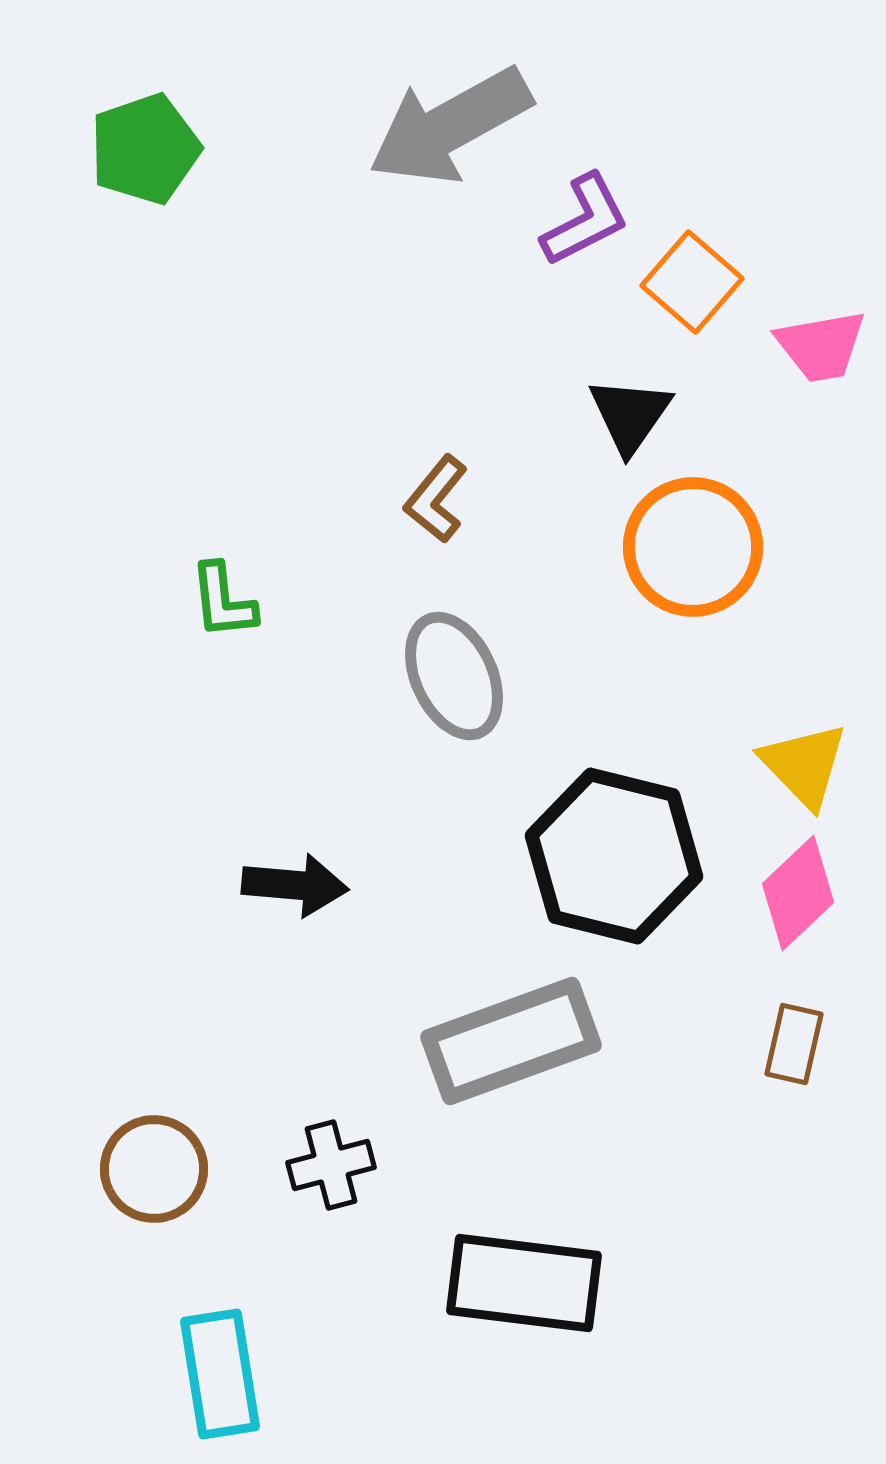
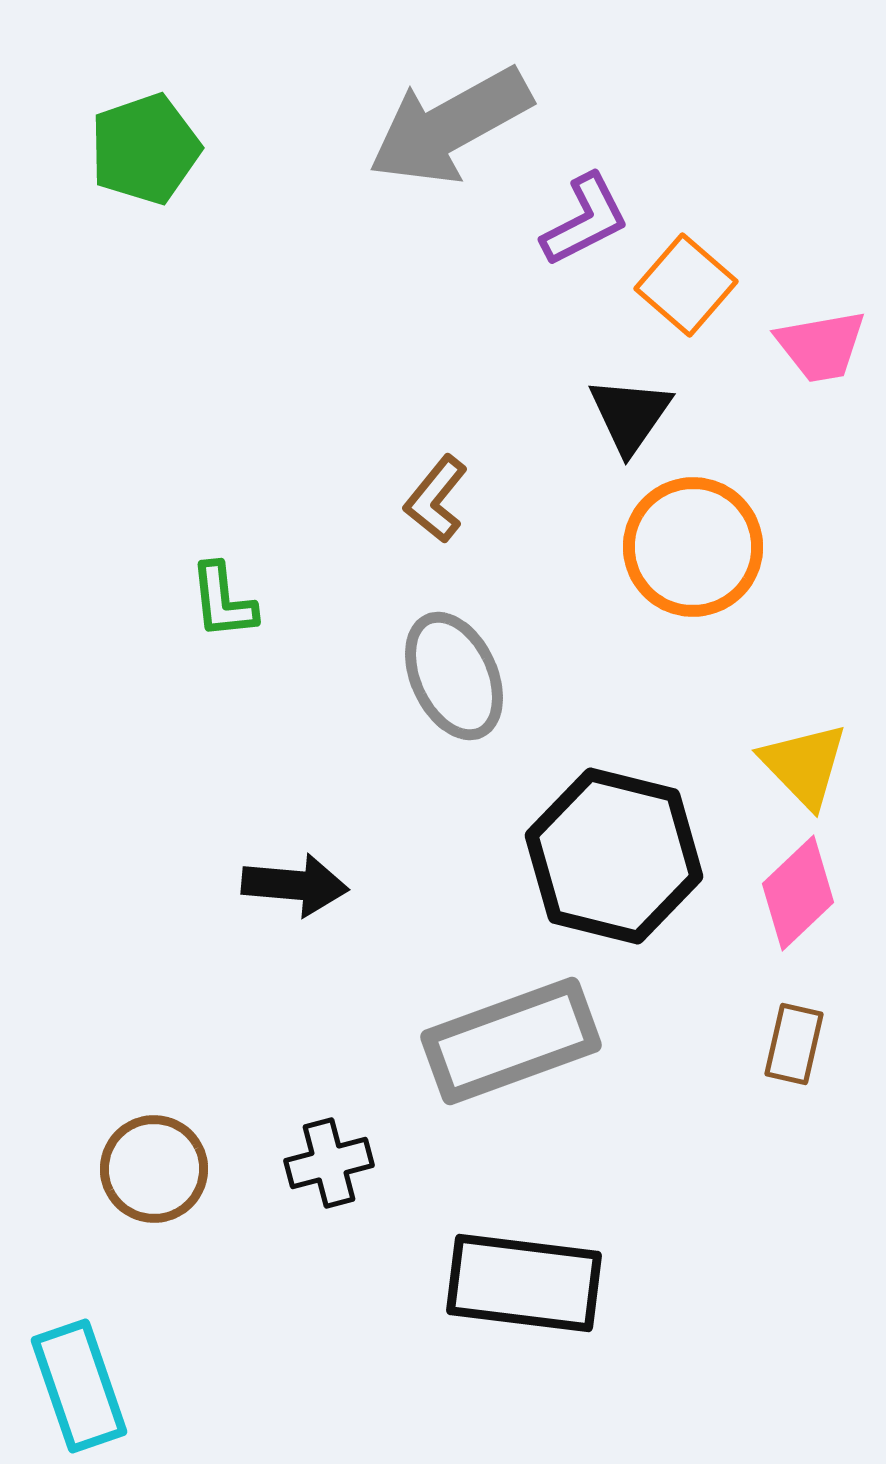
orange square: moved 6 px left, 3 px down
black cross: moved 2 px left, 2 px up
cyan rectangle: moved 141 px left, 12 px down; rotated 10 degrees counterclockwise
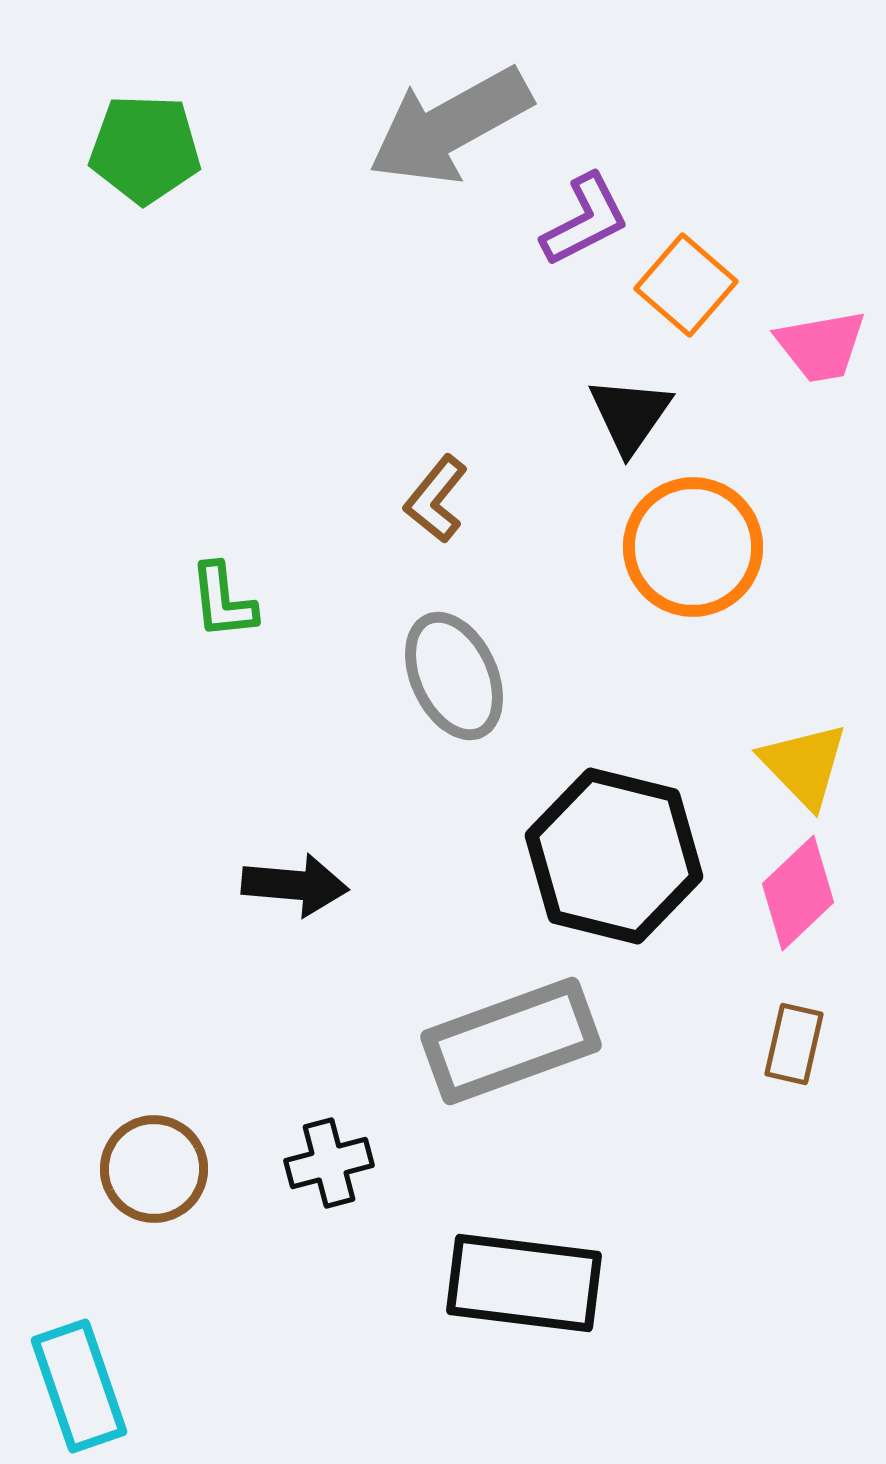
green pentagon: rotated 21 degrees clockwise
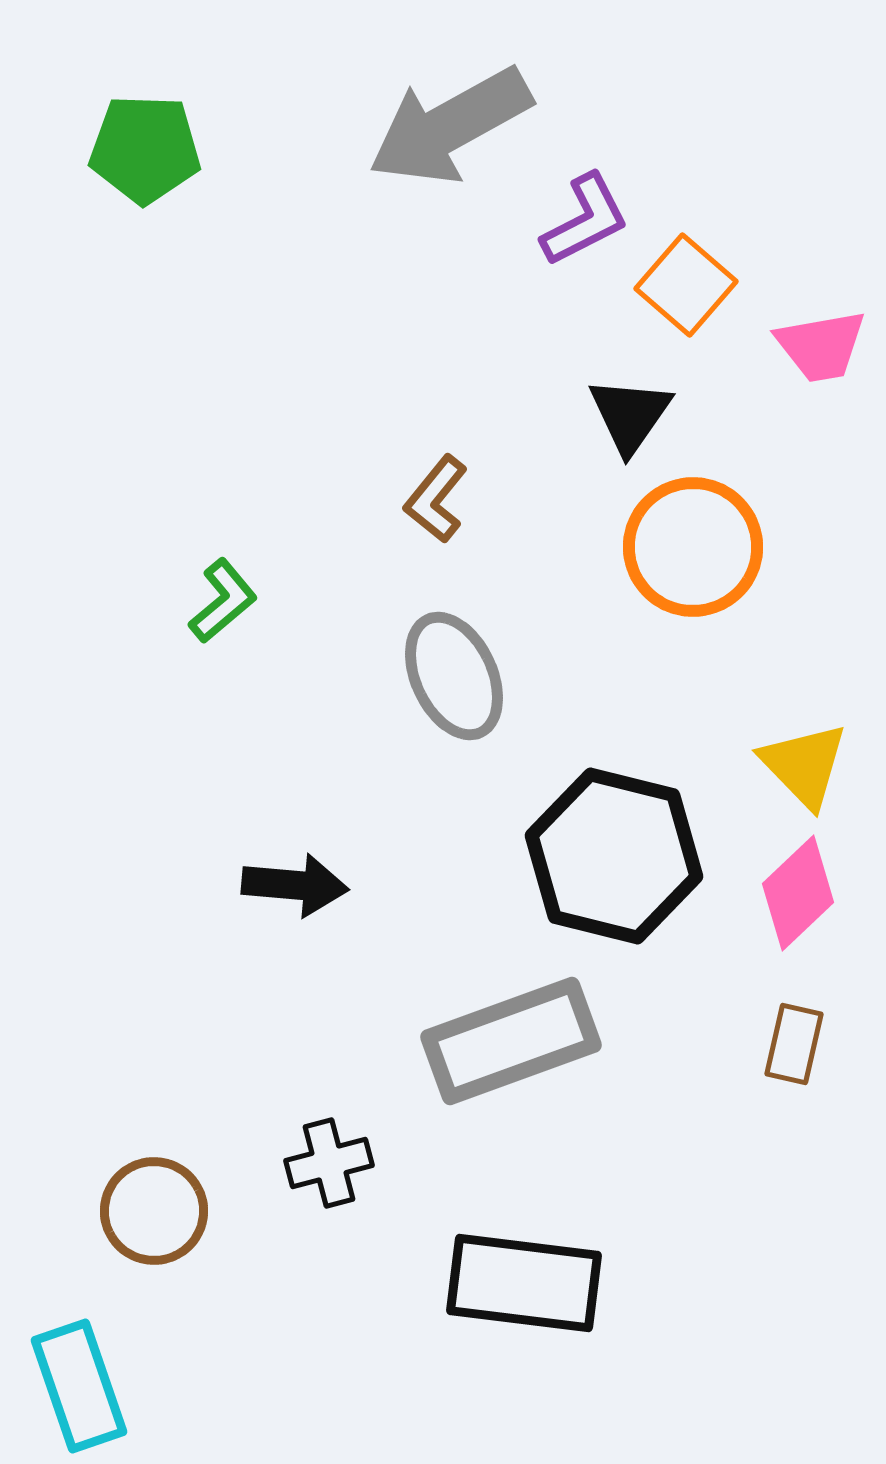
green L-shape: rotated 124 degrees counterclockwise
brown circle: moved 42 px down
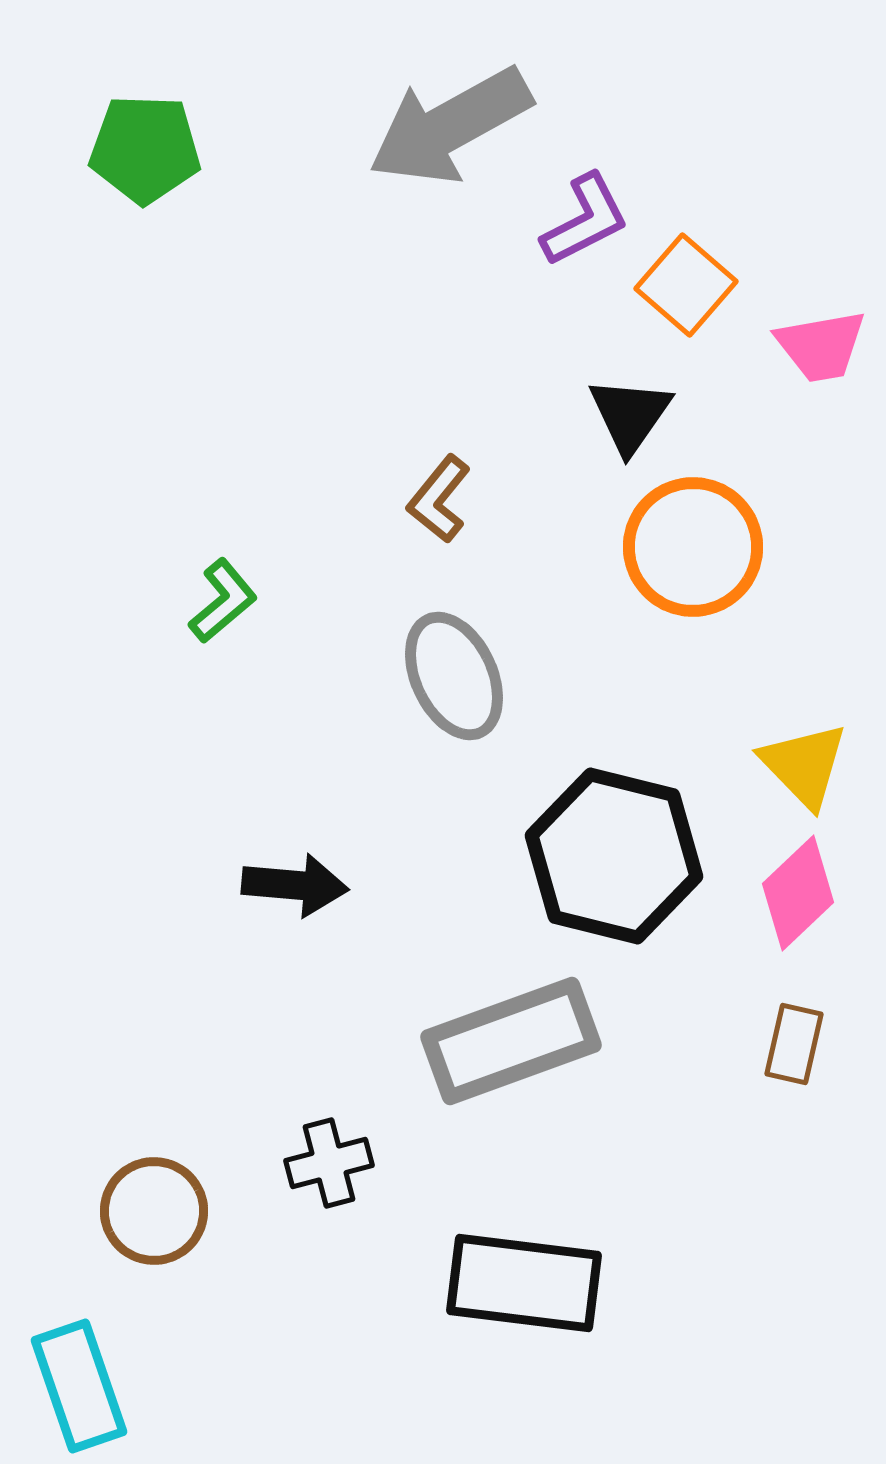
brown L-shape: moved 3 px right
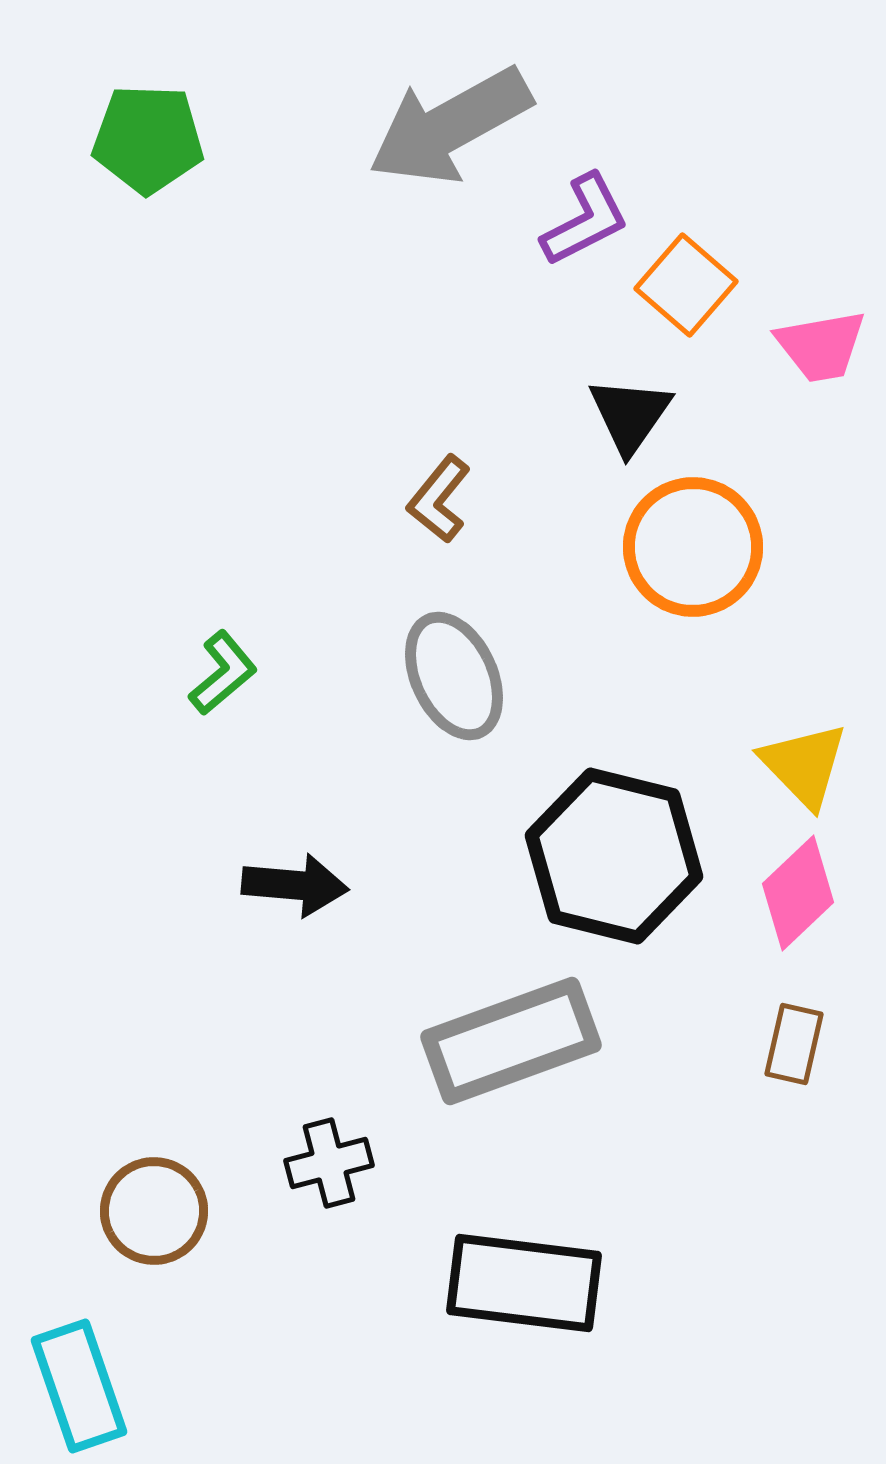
green pentagon: moved 3 px right, 10 px up
green L-shape: moved 72 px down
